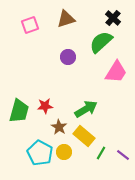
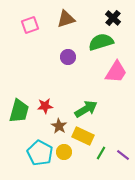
green semicircle: rotated 25 degrees clockwise
brown star: moved 1 px up
yellow rectangle: moved 1 px left; rotated 15 degrees counterclockwise
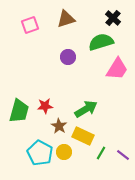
pink trapezoid: moved 1 px right, 3 px up
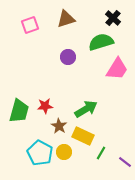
purple line: moved 2 px right, 7 px down
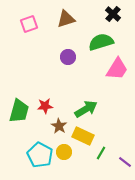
black cross: moved 4 px up
pink square: moved 1 px left, 1 px up
cyan pentagon: moved 2 px down
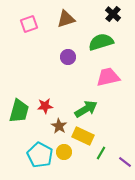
pink trapezoid: moved 9 px left, 8 px down; rotated 135 degrees counterclockwise
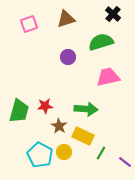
green arrow: rotated 35 degrees clockwise
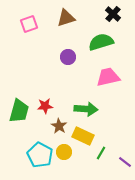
brown triangle: moved 1 px up
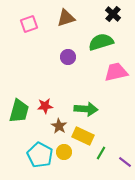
pink trapezoid: moved 8 px right, 5 px up
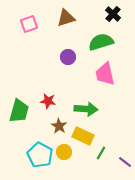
pink trapezoid: moved 11 px left, 2 px down; rotated 90 degrees counterclockwise
red star: moved 3 px right, 5 px up; rotated 14 degrees clockwise
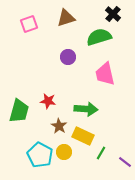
green semicircle: moved 2 px left, 5 px up
